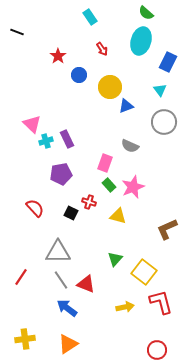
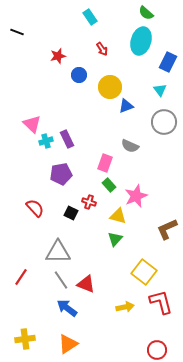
red star: rotated 21 degrees clockwise
pink star: moved 3 px right, 9 px down
green triangle: moved 20 px up
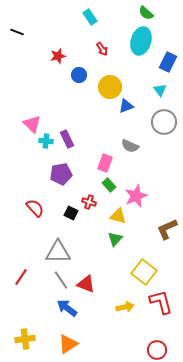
cyan cross: rotated 24 degrees clockwise
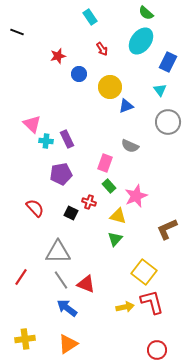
cyan ellipse: rotated 20 degrees clockwise
blue circle: moved 1 px up
gray circle: moved 4 px right
green rectangle: moved 1 px down
red L-shape: moved 9 px left
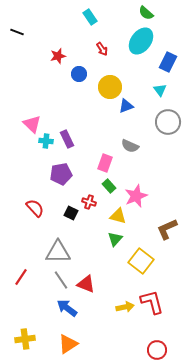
yellow square: moved 3 px left, 11 px up
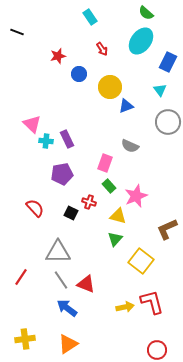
purple pentagon: moved 1 px right
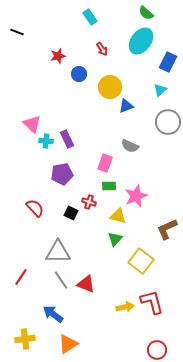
cyan triangle: rotated 24 degrees clockwise
green rectangle: rotated 48 degrees counterclockwise
blue arrow: moved 14 px left, 6 px down
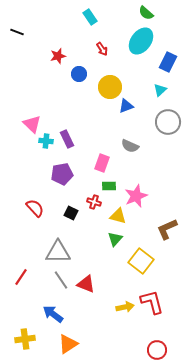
pink rectangle: moved 3 px left
red cross: moved 5 px right
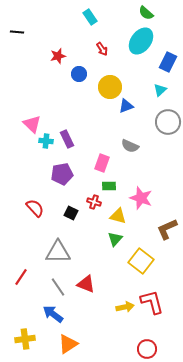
black line: rotated 16 degrees counterclockwise
pink star: moved 5 px right, 2 px down; rotated 30 degrees counterclockwise
gray line: moved 3 px left, 7 px down
red circle: moved 10 px left, 1 px up
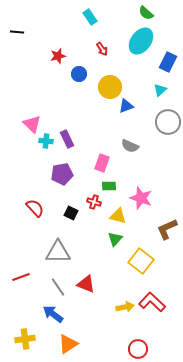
red line: rotated 36 degrees clockwise
red L-shape: rotated 32 degrees counterclockwise
red circle: moved 9 px left
